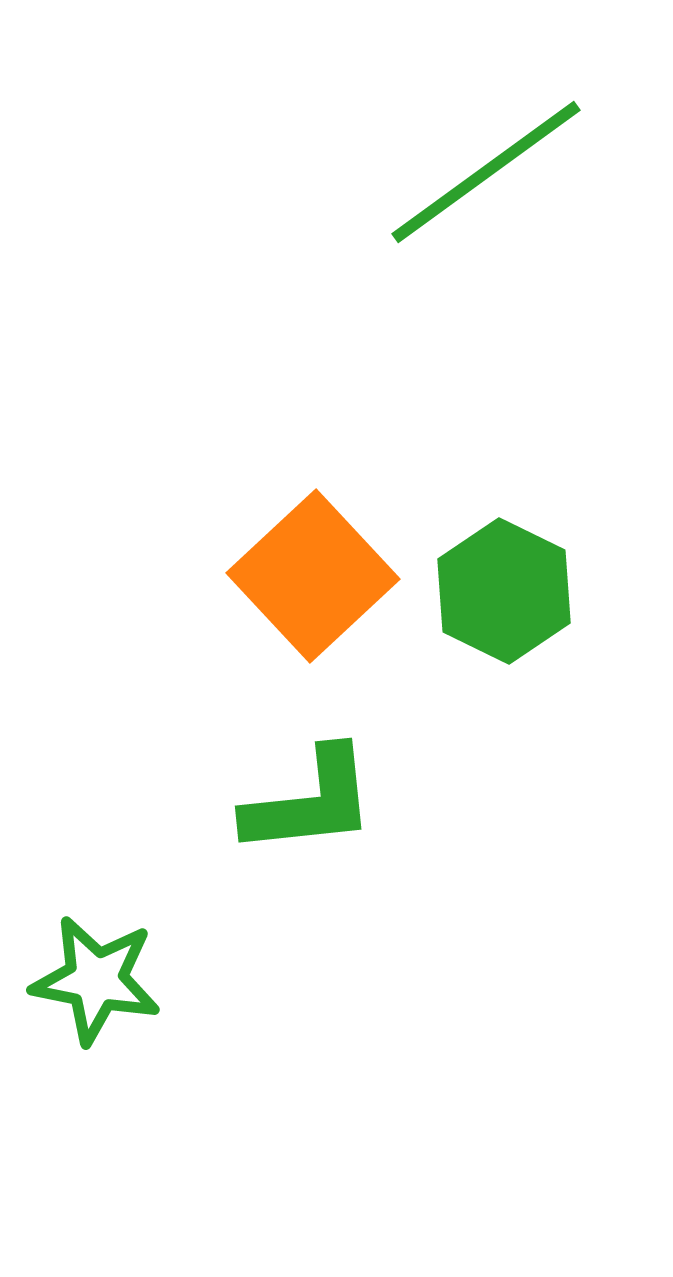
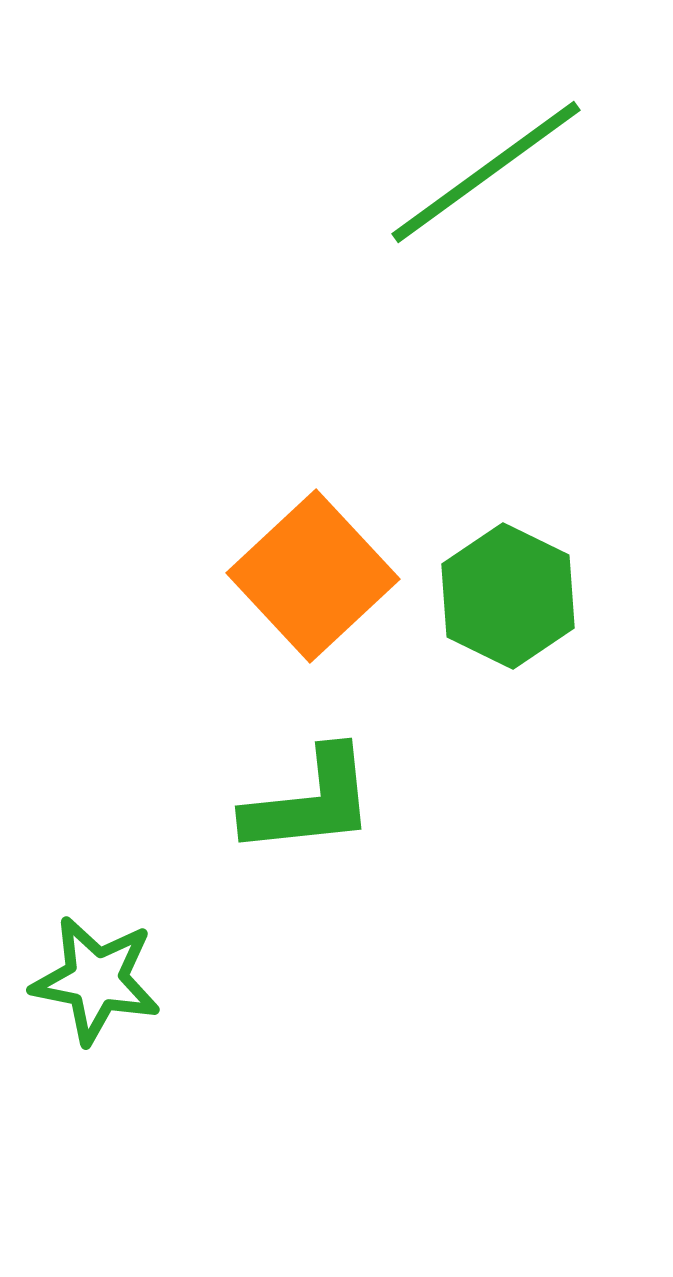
green hexagon: moved 4 px right, 5 px down
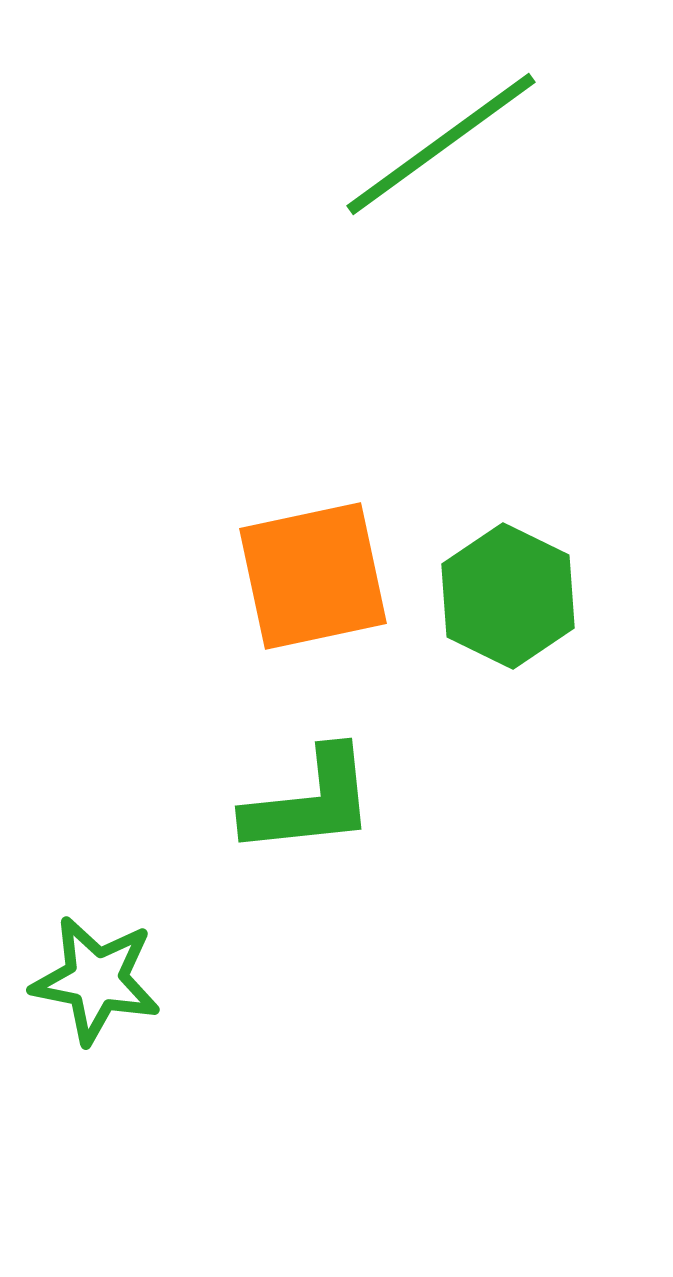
green line: moved 45 px left, 28 px up
orange square: rotated 31 degrees clockwise
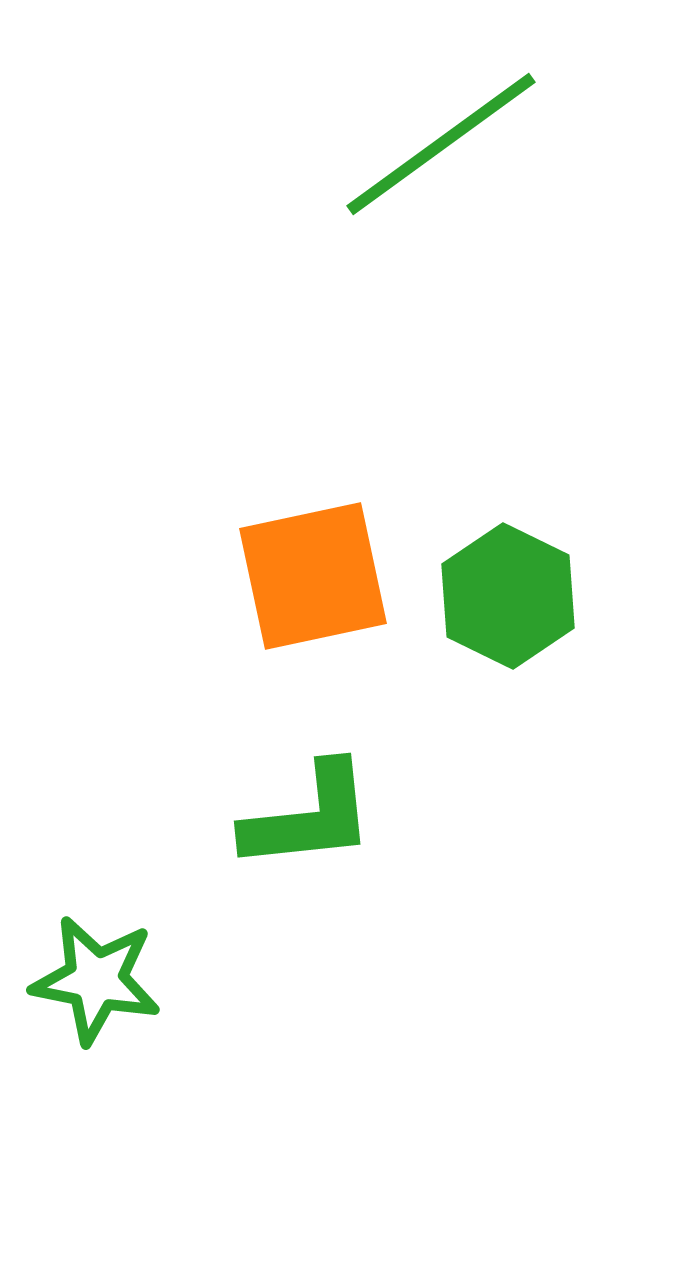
green L-shape: moved 1 px left, 15 px down
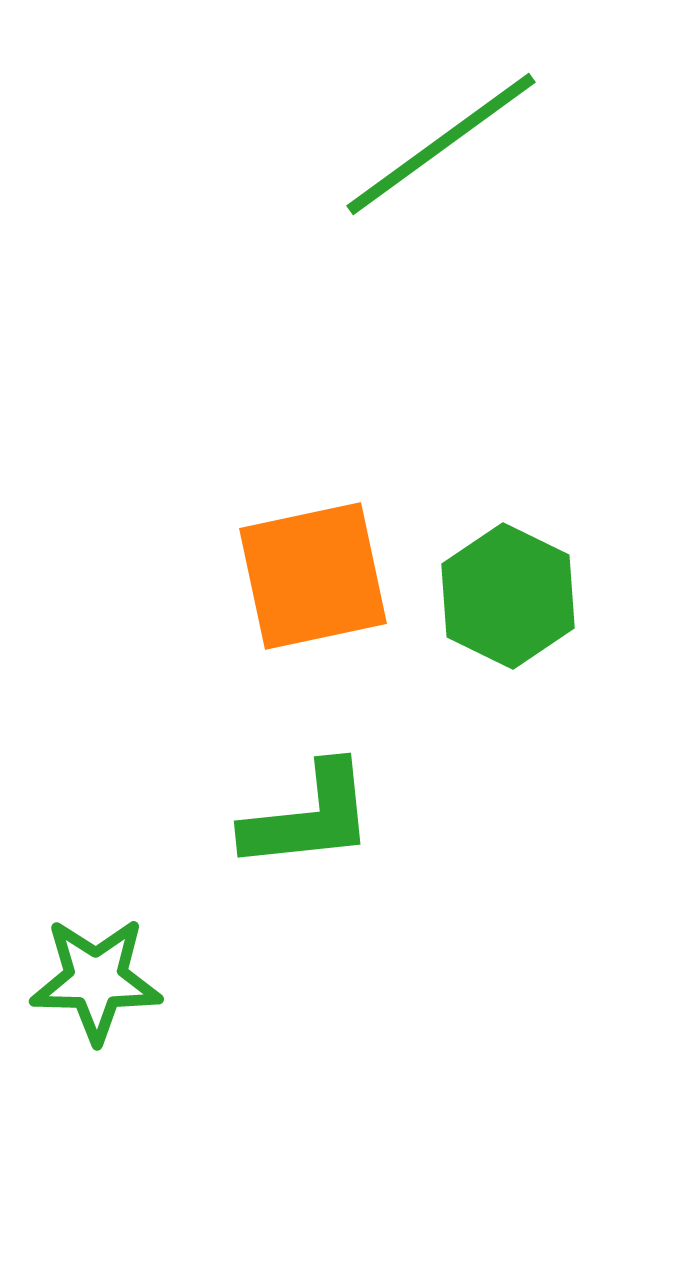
green star: rotated 10 degrees counterclockwise
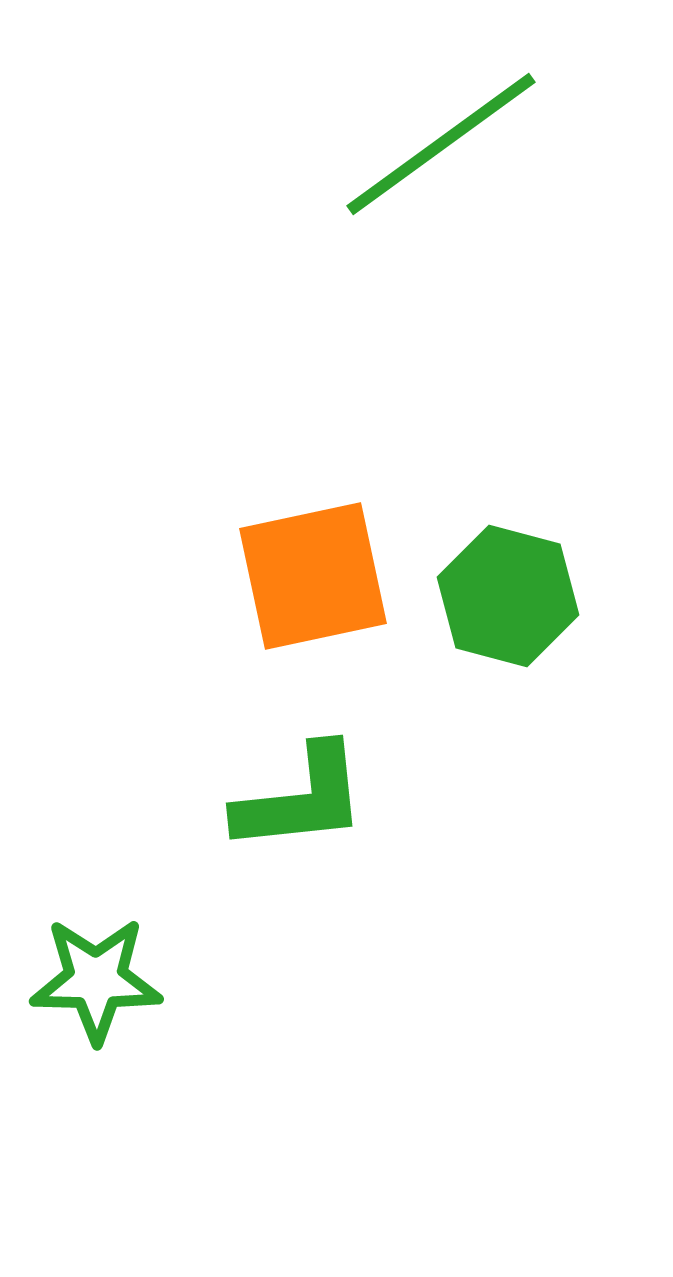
green hexagon: rotated 11 degrees counterclockwise
green L-shape: moved 8 px left, 18 px up
